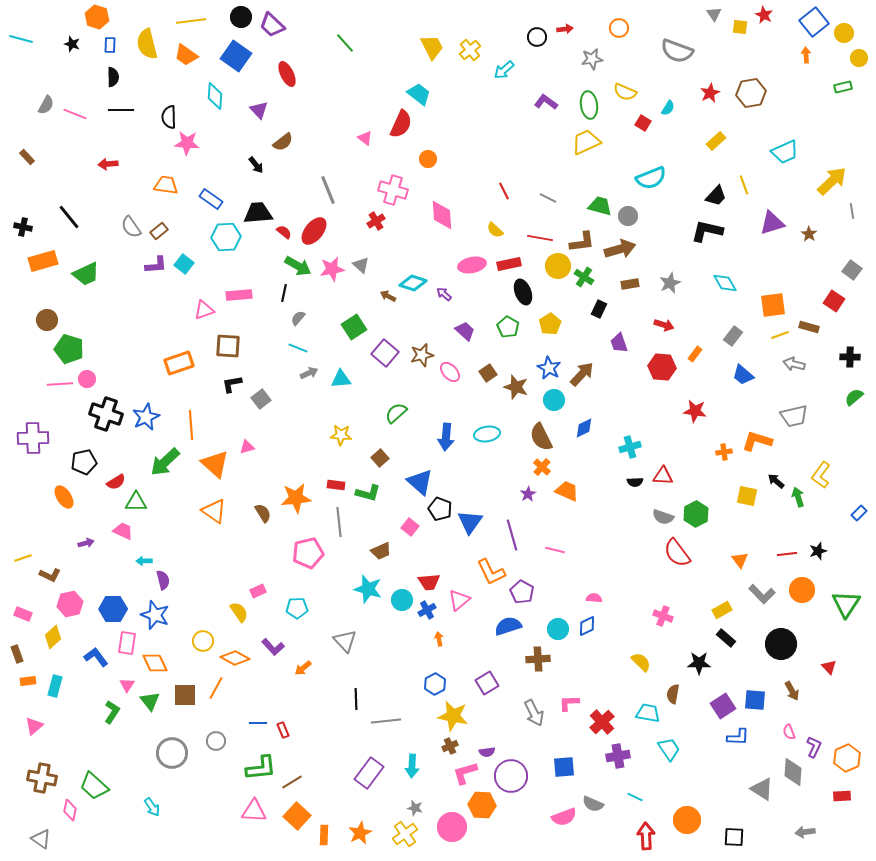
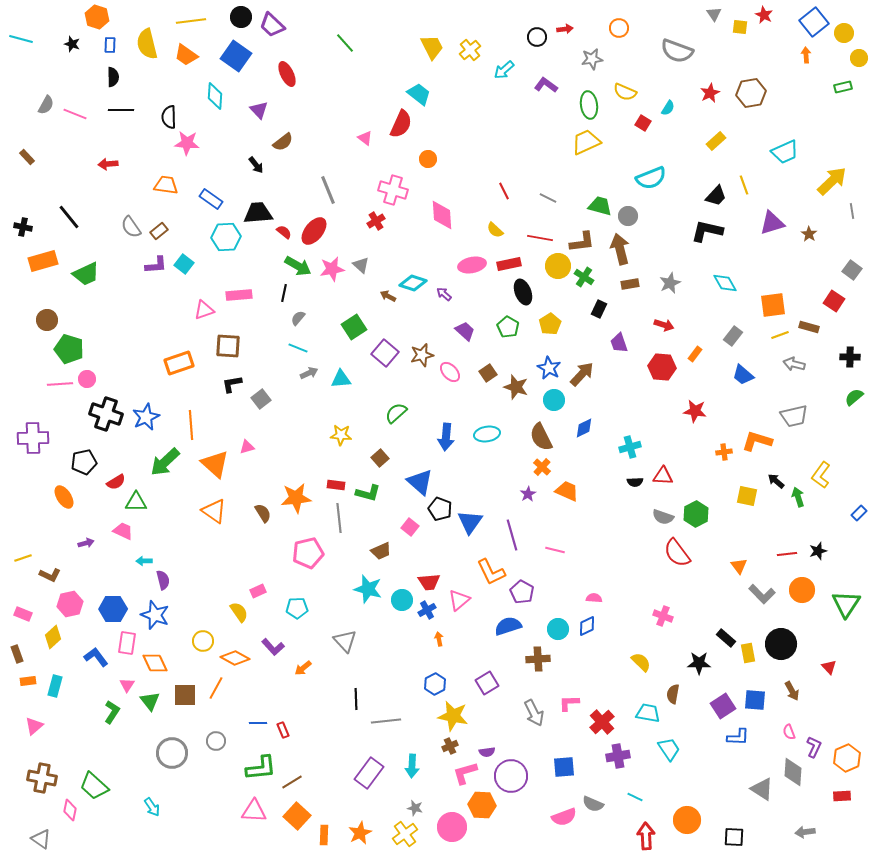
purple L-shape at (546, 102): moved 17 px up
brown arrow at (620, 249): rotated 88 degrees counterclockwise
gray line at (339, 522): moved 4 px up
orange triangle at (740, 560): moved 1 px left, 6 px down
yellow rectangle at (722, 610): moved 26 px right, 43 px down; rotated 72 degrees counterclockwise
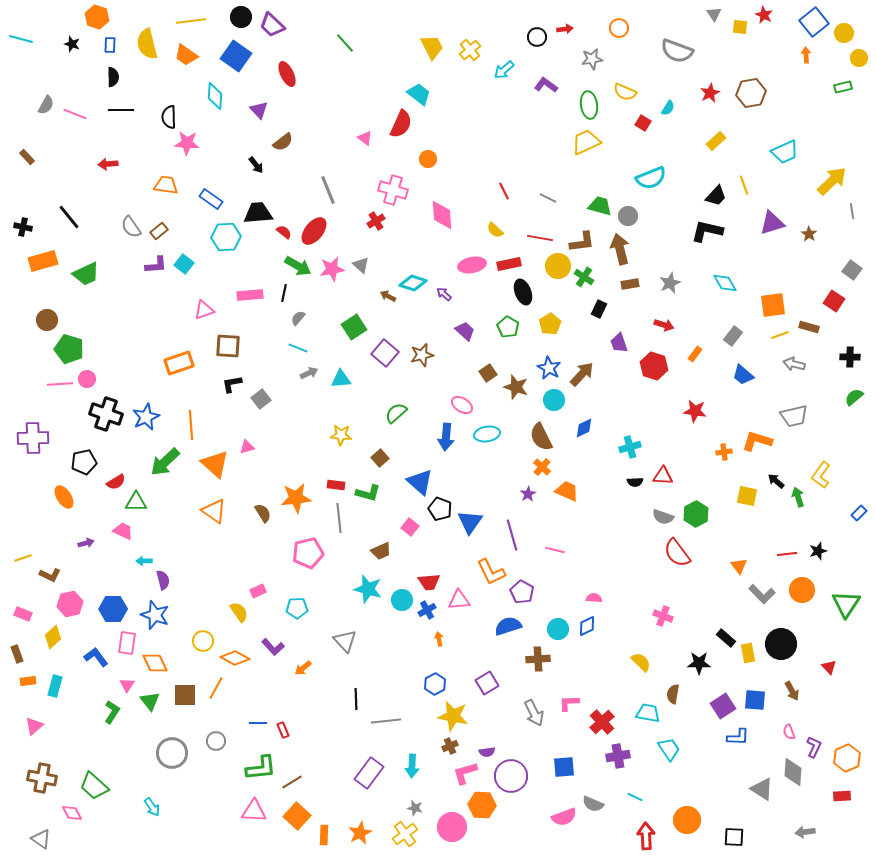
pink rectangle at (239, 295): moved 11 px right
red hexagon at (662, 367): moved 8 px left, 1 px up; rotated 12 degrees clockwise
pink ellipse at (450, 372): moved 12 px right, 33 px down; rotated 15 degrees counterclockwise
pink triangle at (459, 600): rotated 35 degrees clockwise
pink diamond at (70, 810): moved 2 px right, 3 px down; rotated 40 degrees counterclockwise
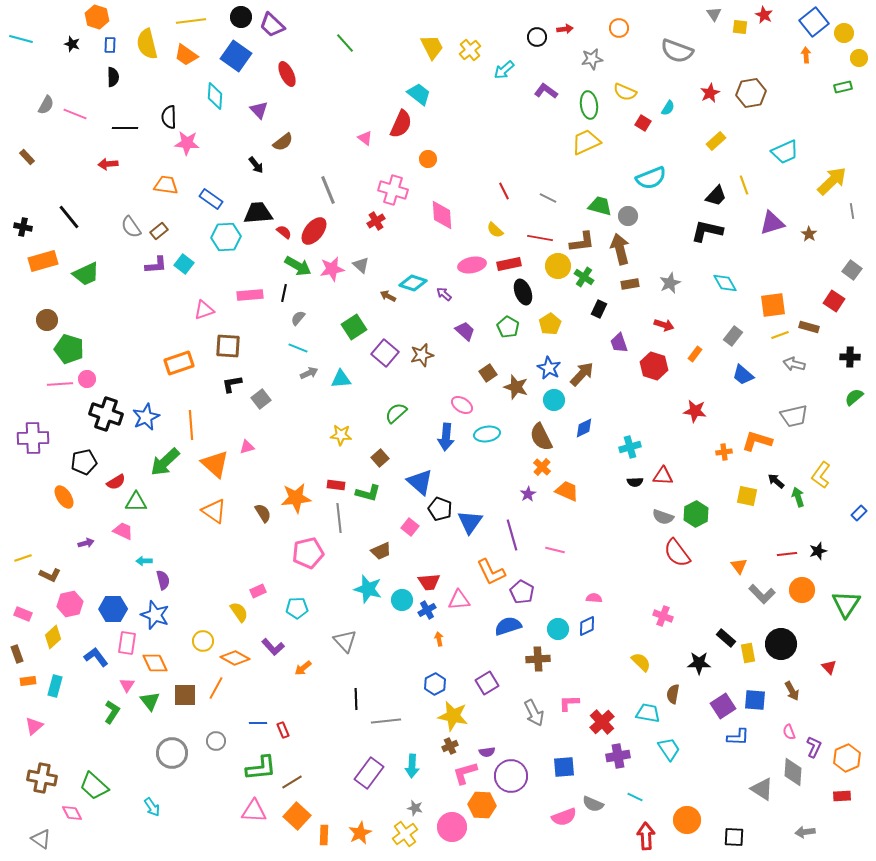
purple L-shape at (546, 85): moved 6 px down
black line at (121, 110): moved 4 px right, 18 px down
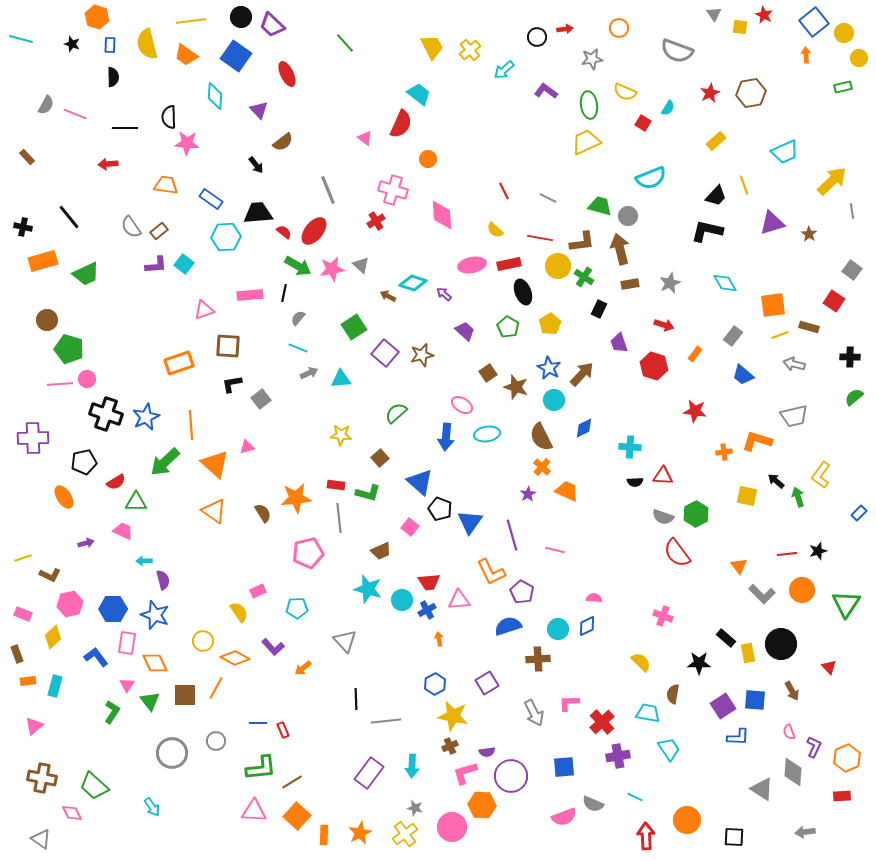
cyan cross at (630, 447): rotated 20 degrees clockwise
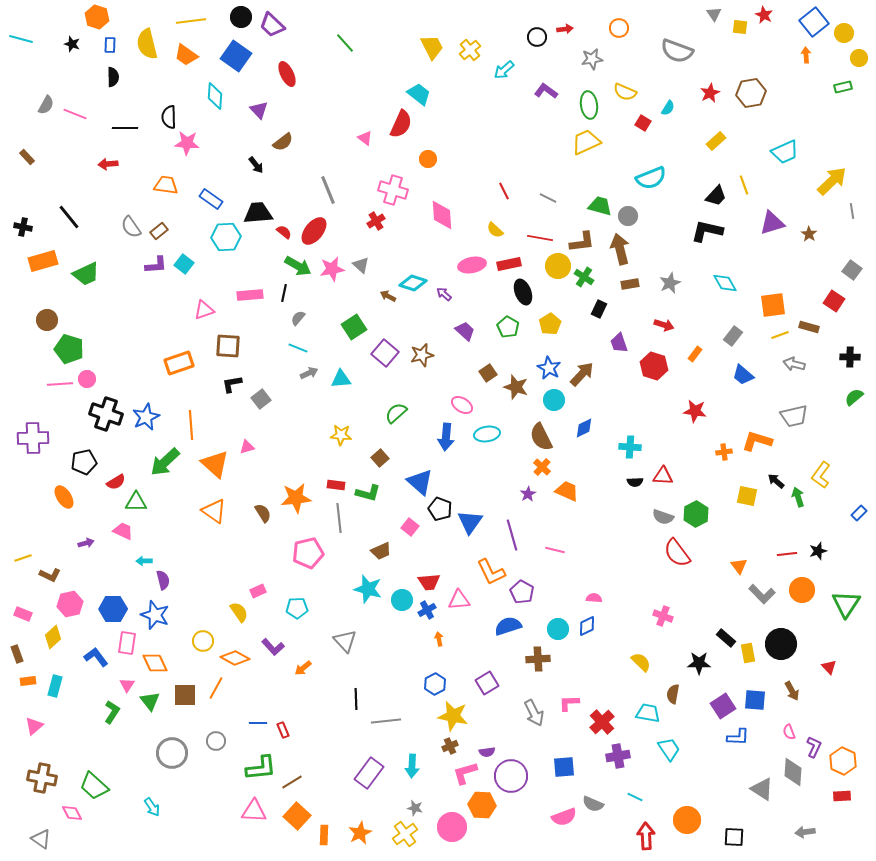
orange hexagon at (847, 758): moved 4 px left, 3 px down; rotated 12 degrees counterclockwise
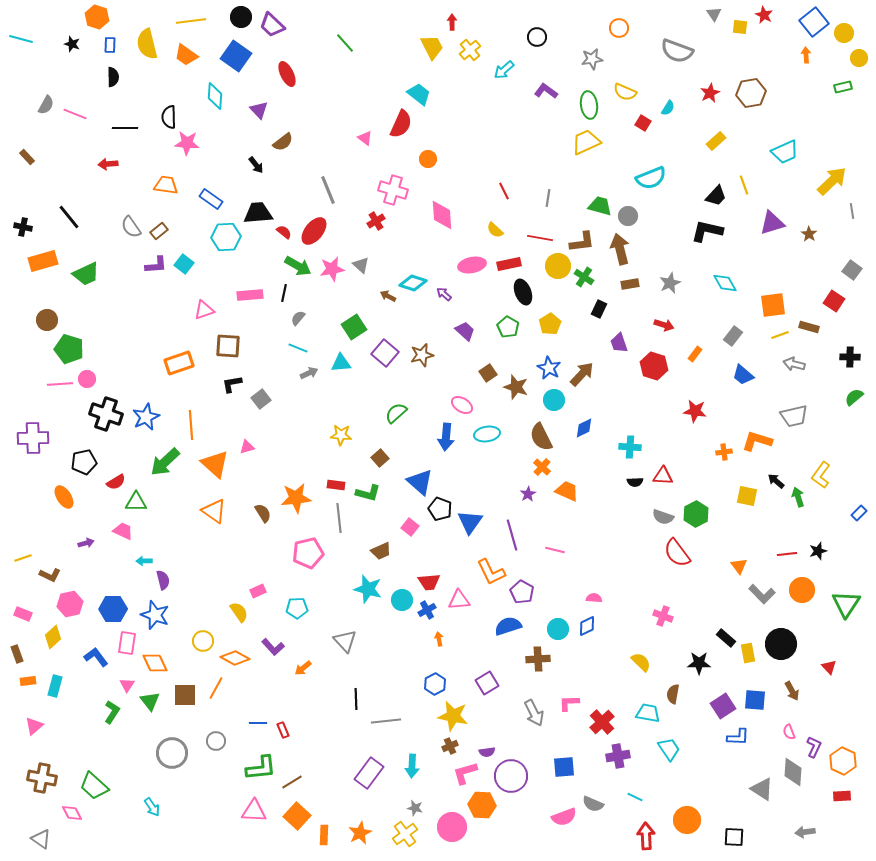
red arrow at (565, 29): moved 113 px left, 7 px up; rotated 84 degrees counterclockwise
gray line at (548, 198): rotated 72 degrees clockwise
cyan triangle at (341, 379): moved 16 px up
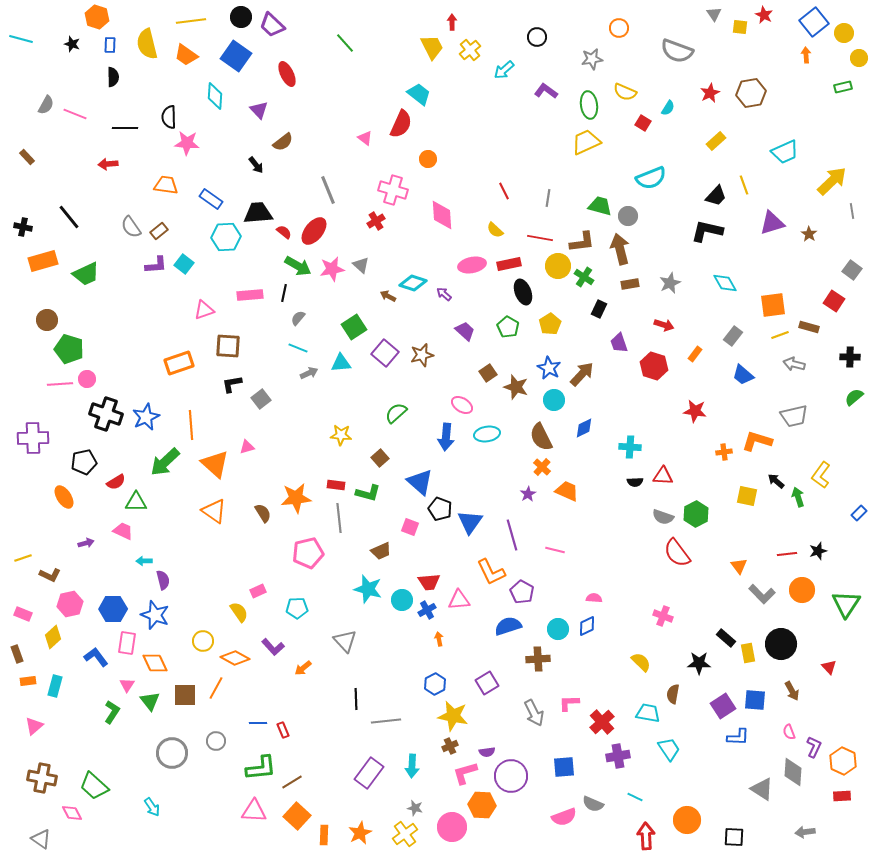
pink square at (410, 527): rotated 18 degrees counterclockwise
